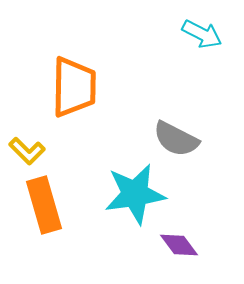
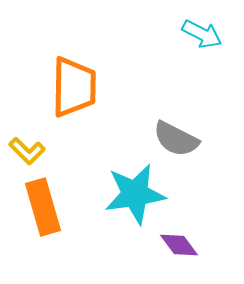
orange rectangle: moved 1 px left, 2 px down
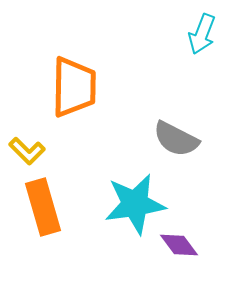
cyan arrow: rotated 84 degrees clockwise
cyan star: moved 10 px down
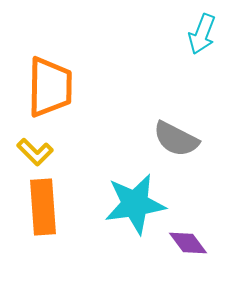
orange trapezoid: moved 24 px left
yellow L-shape: moved 8 px right, 1 px down
orange rectangle: rotated 12 degrees clockwise
purple diamond: moved 9 px right, 2 px up
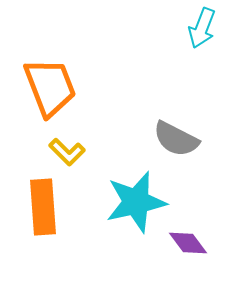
cyan arrow: moved 6 px up
orange trapezoid: rotated 22 degrees counterclockwise
yellow L-shape: moved 32 px right
cyan star: moved 1 px right, 2 px up; rotated 4 degrees counterclockwise
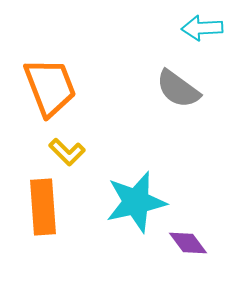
cyan arrow: rotated 66 degrees clockwise
gray semicircle: moved 2 px right, 50 px up; rotated 9 degrees clockwise
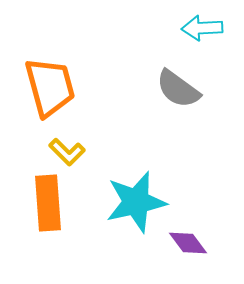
orange trapezoid: rotated 6 degrees clockwise
orange rectangle: moved 5 px right, 4 px up
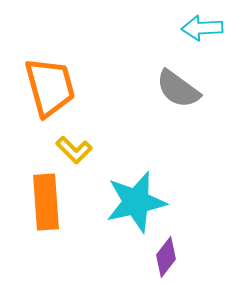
yellow L-shape: moved 7 px right, 2 px up
orange rectangle: moved 2 px left, 1 px up
purple diamond: moved 22 px left, 14 px down; rotated 75 degrees clockwise
